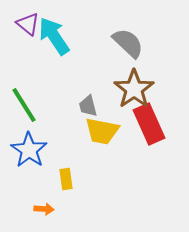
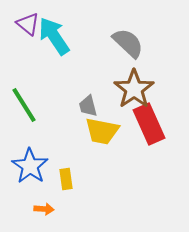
blue star: moved 1 px right, 16 px down
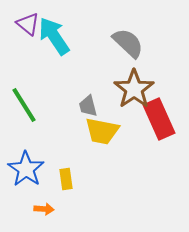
red rectangle: moved 10 px right, 5 px up
blue star: moved 4 px left, 3 px down
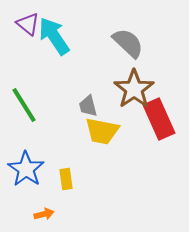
orange arrow: moved 5 px down; rotated 18 degrees counterclockwise
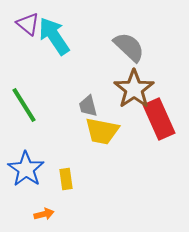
gray semicircle: moved 1 px right, 4 px down
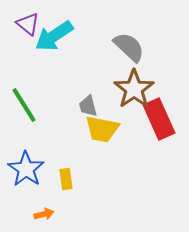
cyan arrow: rotated 90 degrees counterclockwise
yellow trapezoid: moved 2 px up
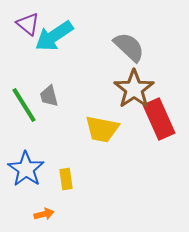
gray trapezoid: moved 39 px left, 10 px up
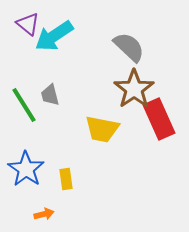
gray trapezoid: moved 1 px right, 1 px up
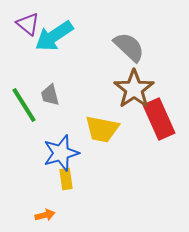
blue star: moved 35 px right, 16 px up; rotated 21 degrees clockwise
orange arrow: moved 1 px right, 1 px down
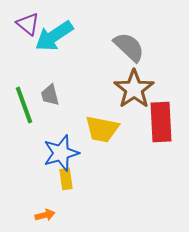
green line: rotated 12 degrees clockwise
red rectangle: moved 2 px right, 3 px down; rotated 21 degrees clockwise
